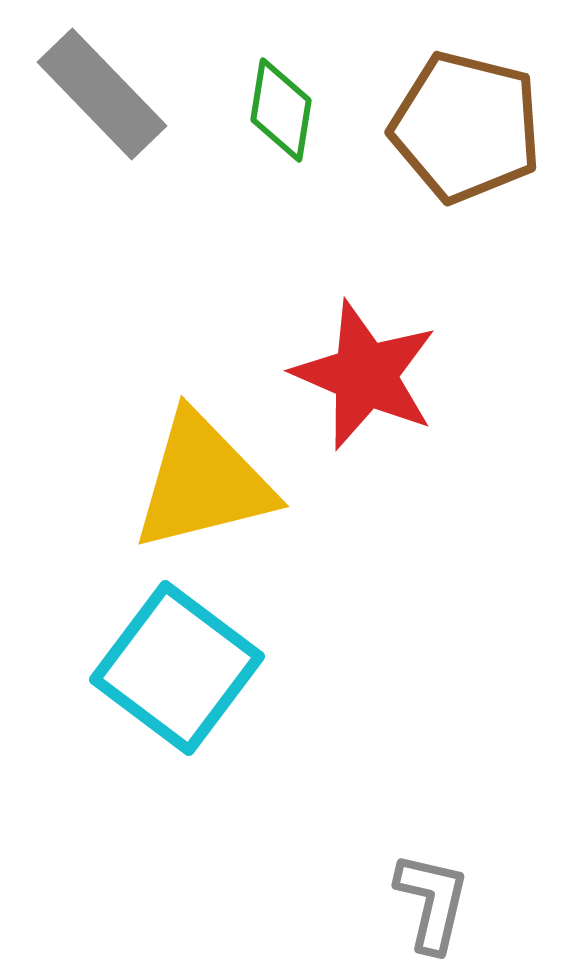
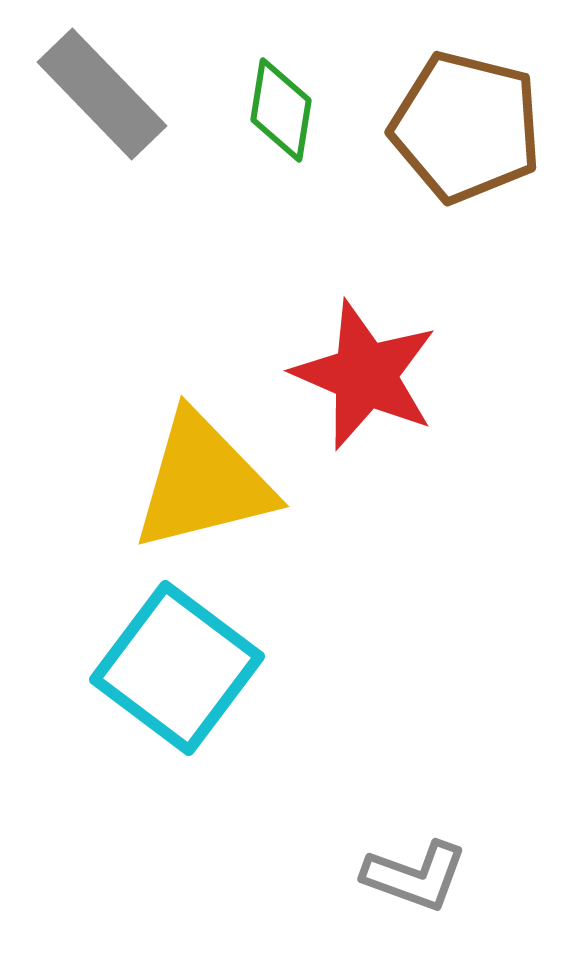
gray L-shape: moved 17 px left, 26 px up; rotated 97 degrees clockwise
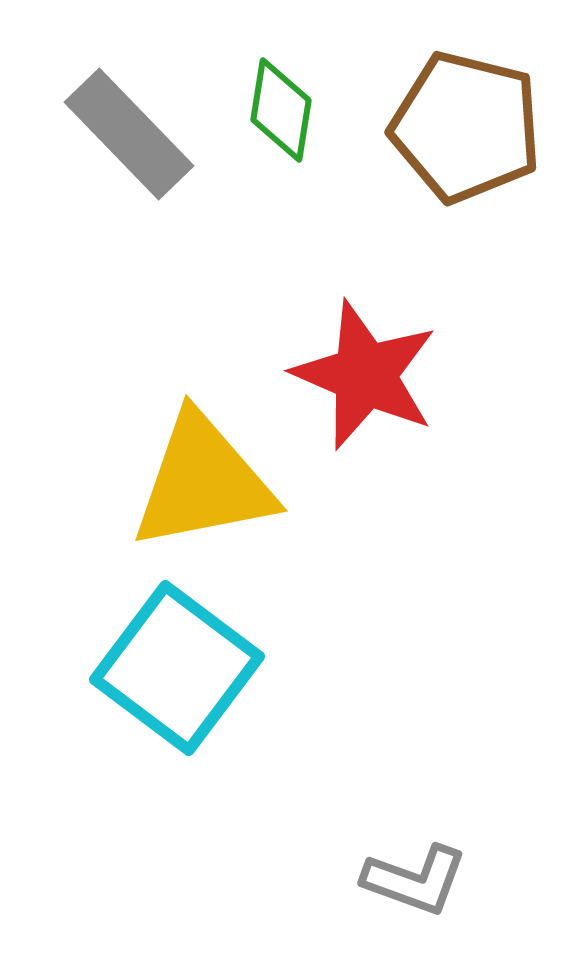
gray rectangle: moved 27 px right, 40 px down
yellow triangle: rotated 3 degrees clockwise
gray L-shape: moved 4 px down
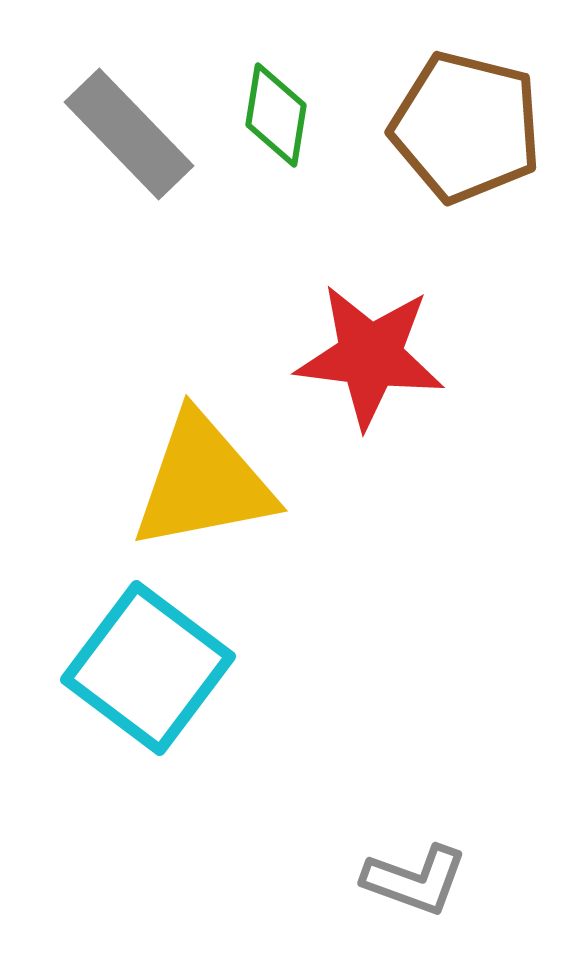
green diamond: moved 5 px left, 5 px down
red star: moved 5 px right, 19 px up; rotated 16 degrees counterclockwise
cyan square: moved 29 px left
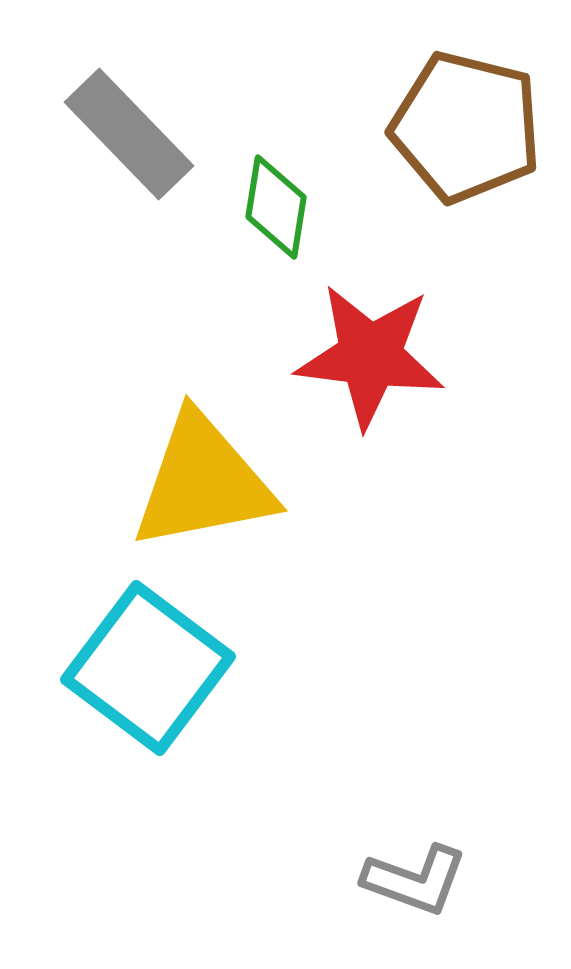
green diamond: moved 92 px down
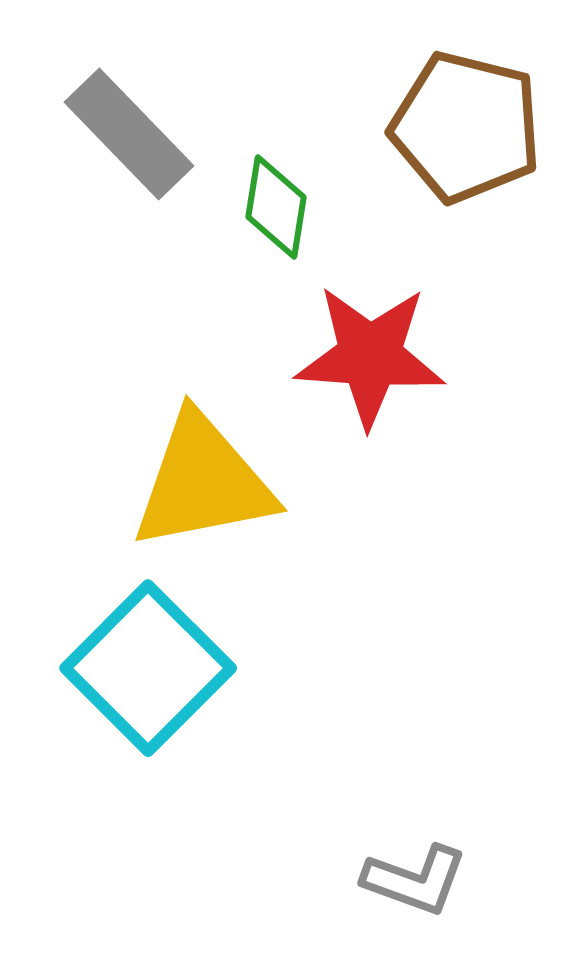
red star: rotated 3 degrees counterclockwise
cyan square: rotated 8 degrees clockwise
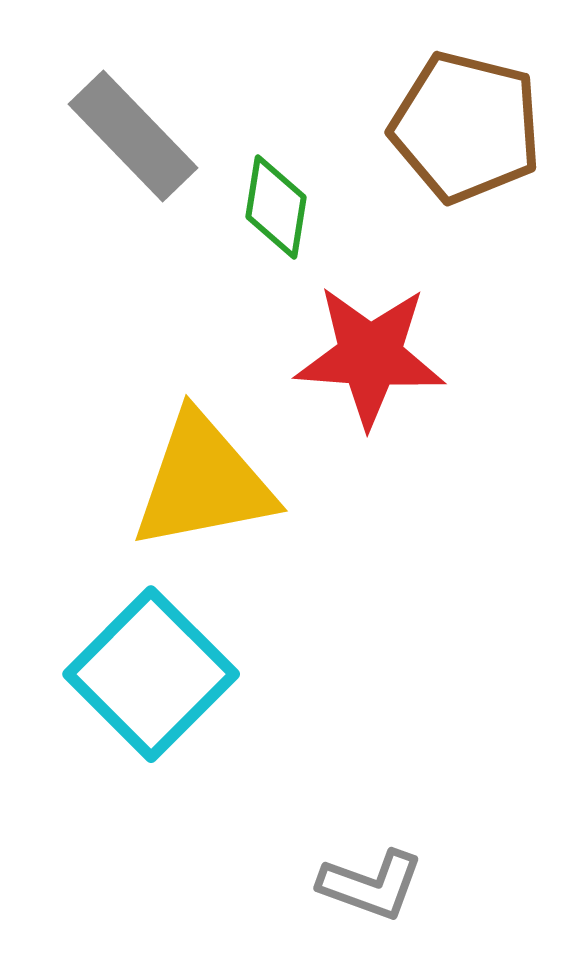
gray rectangle: moved 4 px right, 2 px down
cyan square: moved 3 px right, 6 px down
gray L-shape: moved 44 px left, 5 px down
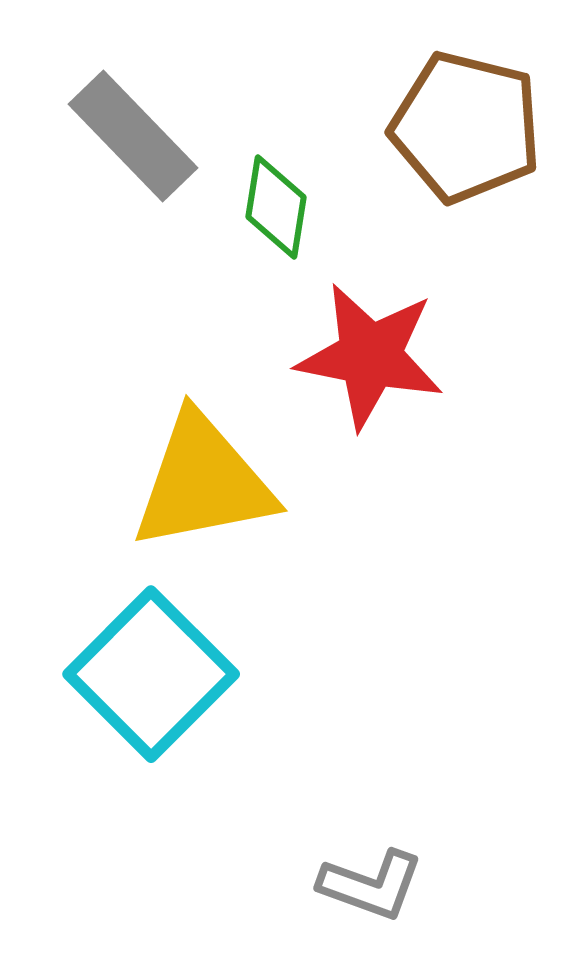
red star: rotated 7 degrees clockwise
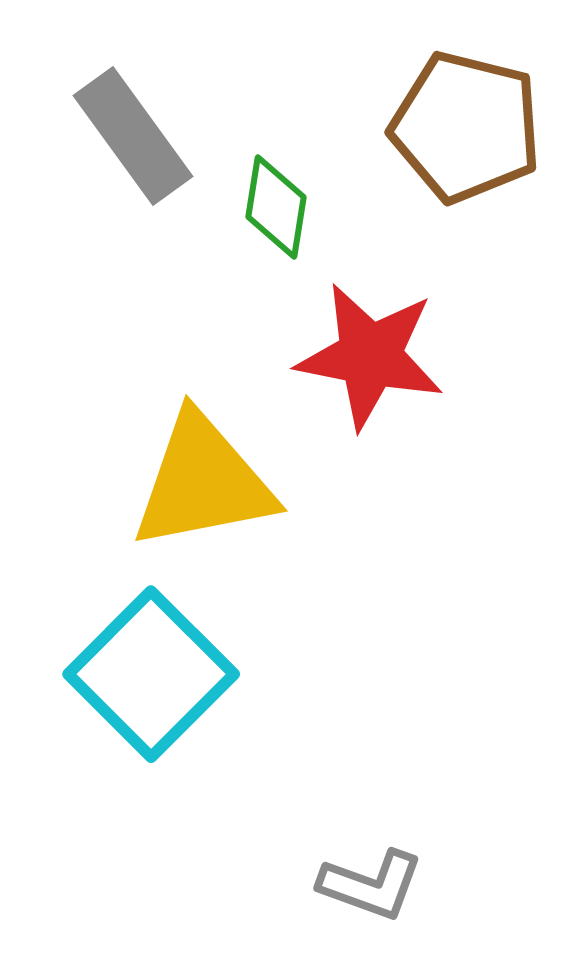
gray rectangle: rotated 8 degrees clockwise
